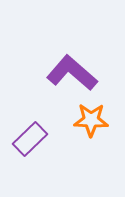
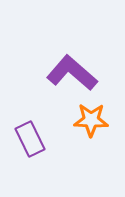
purple rectangle: rotated 72 degrees counterclockwise
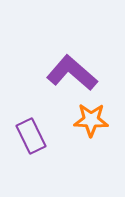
purple rectangle: moved 1 px right, 3 px up
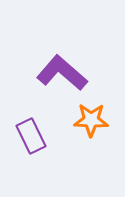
purple L-shape: moved 10 px left
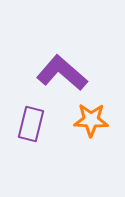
purple rectangle: moved 12 px up; rotated 40 degrees clockwise
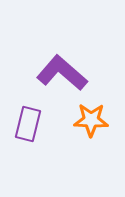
purple rectangle: moved 3 px left
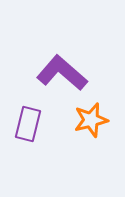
orange star: rotated 16 degrees counterclockwise
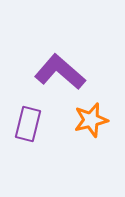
purple L-shape: moved 2 px left, 1 px up
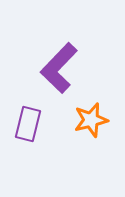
purple L-shape: moved 1 px left, 4 px up; rotated 87 degrees counterclockwise
